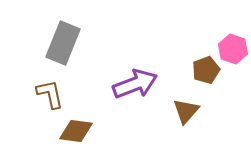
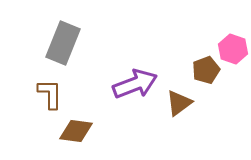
brown L-shape: rotated 12 degrees clockwise
brown triangle: moved 7 px left, 8 px up; rotated 12 degrees clockwise
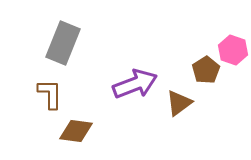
pink hexagon: moved 1 px down
brown pentagon: rotated 12 degrees counterclockwise
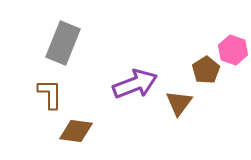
brown triangle: rotated 16 degrees counterclockwise
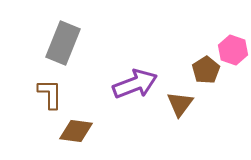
brown triangle: moved 1 px right, 1 px down
